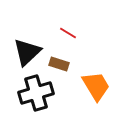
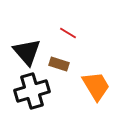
black triangle: rotated 28 degrees counterclockwise
black cross: moved 4 px left, 2 px up
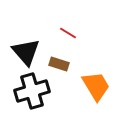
black triangle: moved 1 px left
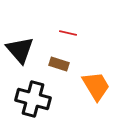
red line: rotated 18 degrees counterclockwise
black triangle: moved 6 px left, 2 px up
black cross: moved 1 px right, 8 px down; rotated 32 degrees clockwise
